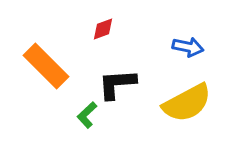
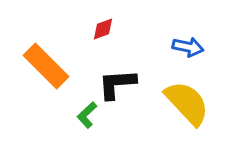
yellow semicircle: rotated 105 degrees counterclockwise
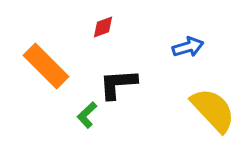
red diamond: moved 2 px up
blue arrow: rotated 28 degrees counterclockwise
black L-shape: moved 1 px right
yellow semicircle: moved 26 px right, 7 px down
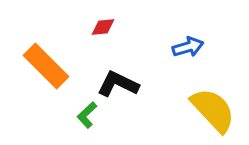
red diamond: rotated 15 degrees clockwise
black L-shape: rotated 30 degrees clockwise
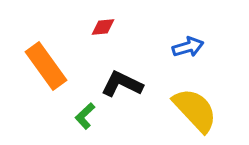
orange rectangle: rotated 9 degrees clockwise
black L-shape: moved 4 px right
yellow semicircle: moved 18 px left
green L-shape: moved 2 px left, 1 px down
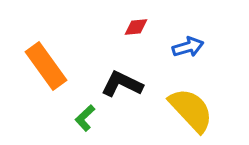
red diamond: moved 33 px right
yellow semicircle: moved 4 px left
green L-shape: moved 2 px down
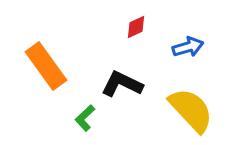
red diamond: rotated 20 degrees counterclockwise
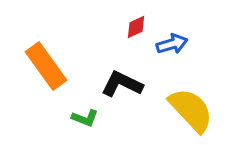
blue arrow: moved 16 px left, 3 px up
green L-shape: rotated 116 degrees counterclockwise
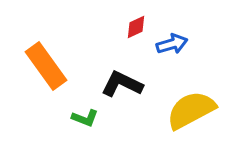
yellow semicircle: rotated 75 degrees counterclockwise
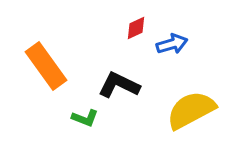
red diamond: moved 1 px down
black L-shape: moved 3 px left, 1 px down
